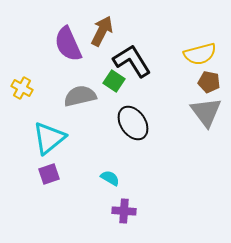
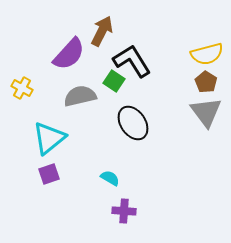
purple semicircle: moved 1 px right, 10 px down; rotated 114 degrees counterclockwise
yellow semicircle: moved 7 px right
brown pentagon: moved 3 px left; rotated 20 degrees clockwise
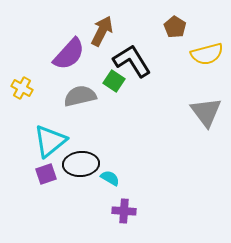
brown pentagon: moved 31 px left, 55 px up
black ellipse: moved 52 px left, 41 px down; rotated 60 degrees counterclockwise
cyan triangle: moved 1 px right, 3 px down
purple square: moved 3 px left
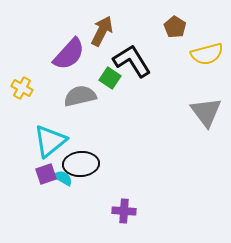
green square: moved 4 px left, 3 px up
cyan semicircle: moved 47 px left
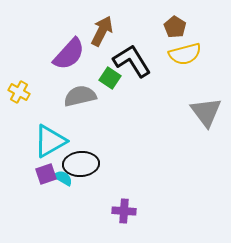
yellow semicircle: moved 22 px left
yellow cross: moved 3 px left, 4 px down
cyan triangle: rotated 9 degrees clockwise
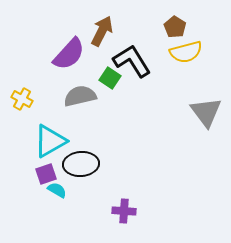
yellow semicircle: moved 1 px right, 2 px up
yellow cross: moved 3 px right, 7 px down
cyan semicircle: moved 6 px left, 12 px down
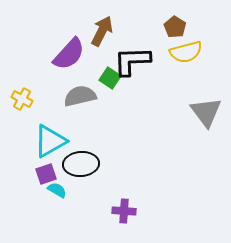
black L-shape: rotated 60 degrees counterclockwise
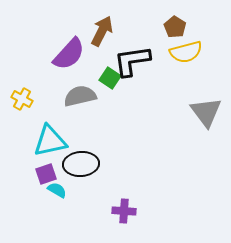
black L-shape: rotated 6 degrees counterclockwise
cyan triangle: rotated 18 degrees clockwise
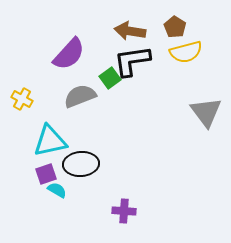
brown arrow: moved 28 px right; rotated 108 degrees counterclockwise
green square: rotated 20 degrees clockwise
gray semicircle: rotated 8 degrees counterclockwise
